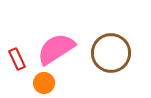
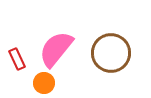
pink semicircle: rotated 18 degrees counterclockwise
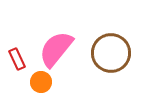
orange circle: moved 3 px left, 1 px up
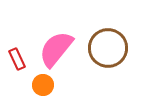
brown circle: moved 3 px left, 5 px up
orange circle: moved 2 px right, 3 px down
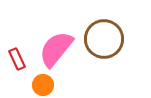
brown circle: moved 4 px left, 9 px up
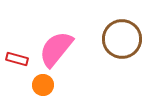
brown circle: moved 18 px right
red rectangle: rotated 50 degrees counterclockwise
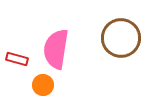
brown circle: moved 1 px left, 1 px up
pink semicircle: rotated 30 degrees counterclockwise
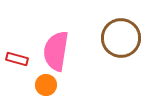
pink semicircle: moved 2 px down
orange circle: moved 3 px right
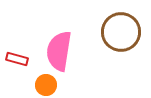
brown circle: moved 6 px up
pink semicircle: moved 3 px right
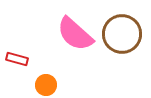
brown circle: moved 1 px right, 2 px down
pink semicircle: moved 16 px right, 17 px up; rotated 57 degrees counterclockwise
